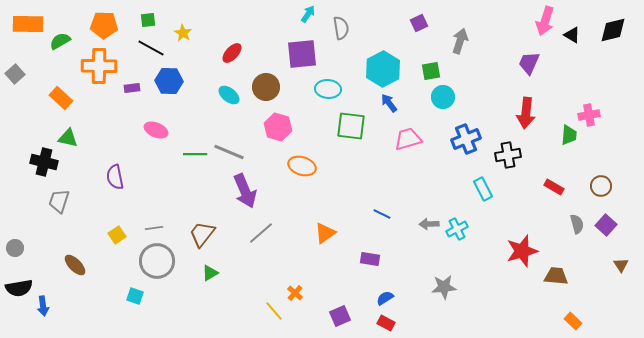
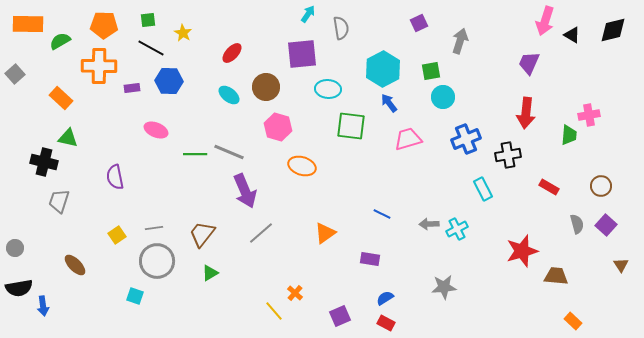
red rectangle at (554, 187): moved 5 px left
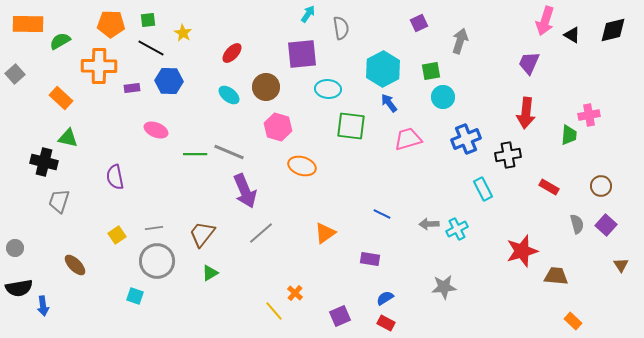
orange pentagon at (104, 25): moved 7 px right, 1 px up
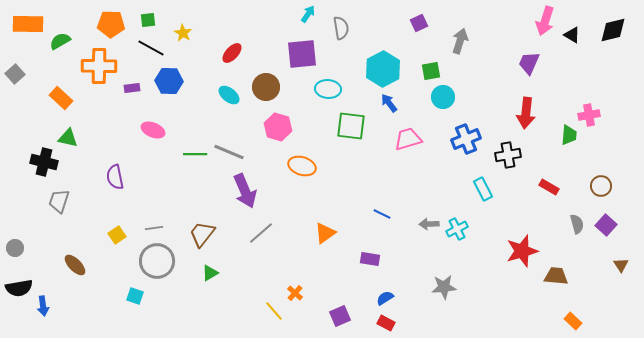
pink ellipse at (156, 130): moved 3 px left
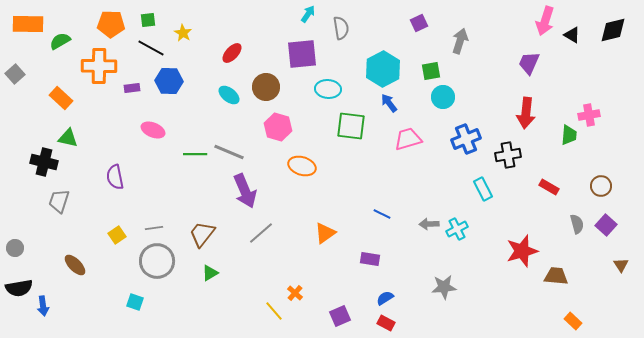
cyan square at (135, 296): moved 6 px down
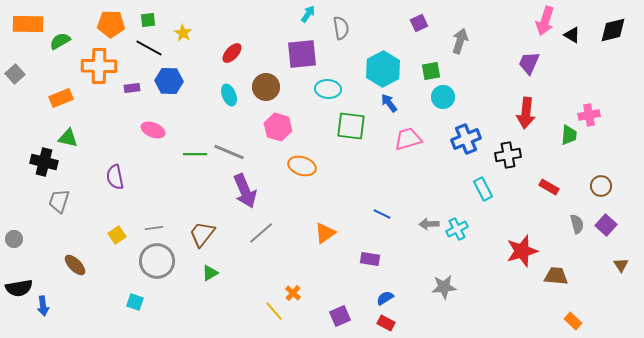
black line at (151, 48): moved 2 px left
cyan ellipse at (229, 95): rotated 30 degrees clockwise
orange rectangle at (61, 98): rotated 65 degrees counterclockwise
gray circle at (15, 248): moved 1 px left, 9 px up
orange cross at (295, 293): moved 2 px left
